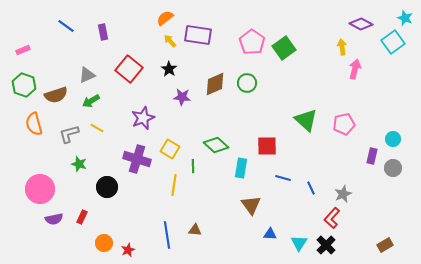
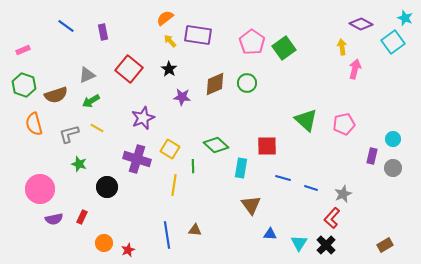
blue line at (311, 188): rotated 48 degrees counterclockwise
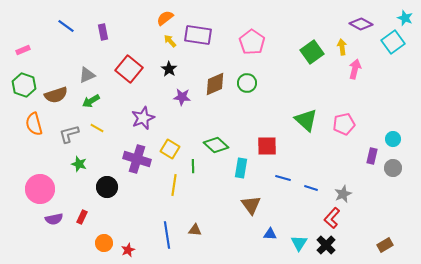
green square at (284, 48): moved 28 px right, 4 px down
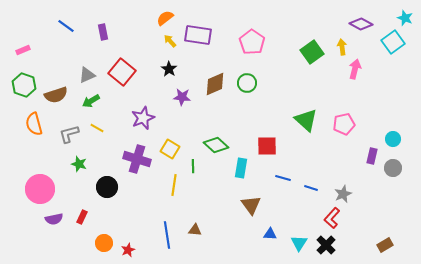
red square at (129, 69): moved 7 px left, 3 px down
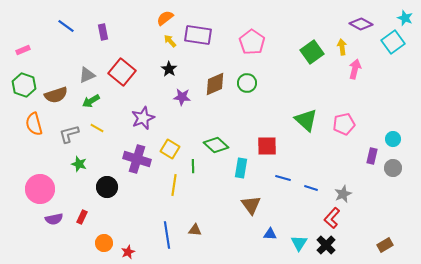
red star at (128, 250): moved 2 px down
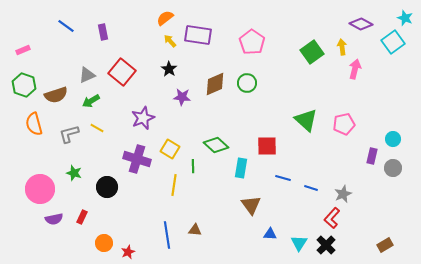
green star at (79, 164): moved 5 px left, 9 px down
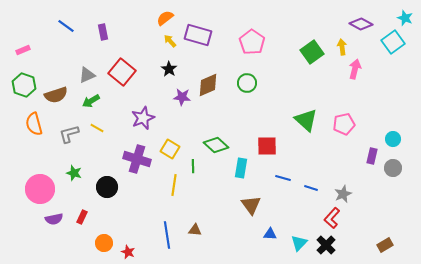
purple rectangle at (198, 35): rotated 8 degrees clockwise
brown diamond at (215, 84): moved 7 px left, 1 px down
cyan triangle at (299, 243): rotated 12 degrees clockwise
red star at (128, 252): rotated 24 degrees counterclockwise
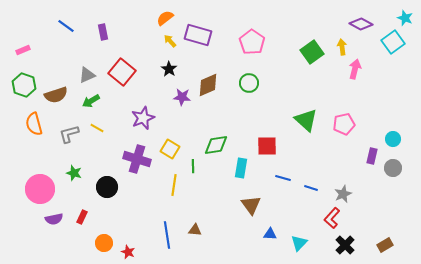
green circle at (247, 83): moved 2 px right
green diamond at (216, 145): rotated 50 degrees counterclockwise
black cross at (326, 245): moved 19 px right
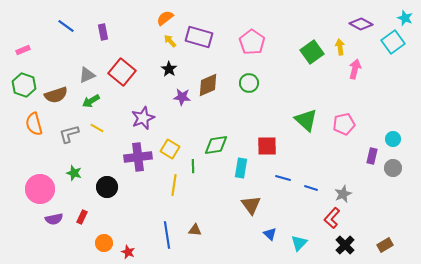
purple rectangle at (198, 35): moved 1 px right, 2 px down
yellow arrow at (342, 47): moved 2 px left
purple cross at (137, 159): moved 1 px right, 2 px up; rotated 24 degrees counterclockwise
blue triangle at (270, 234): rotated 40 degrees clockwise
